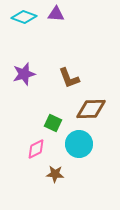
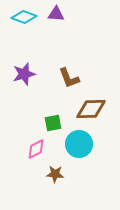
green square: rotated 36 degrees counterclockwise
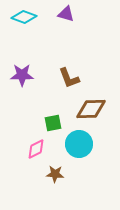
purple triangle: moved 10 px right; rotated 12 degrees clockwise
purple star: moved 2 px left, 1 px down; rotated 15 degrees clockwise
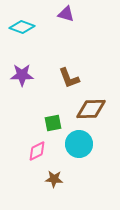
cyan diamond: moved 2 px left, 10 px down
pink diamond: moved 1 px right, 2 px down
brown star: moved 1 px left, 5 px down
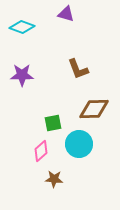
brown L-shape: moved 9 px right, 9 px up
brown diamond: moved 3 px right
pink diamond: moved 4 px right; rotated 15 degrees counterclockwise
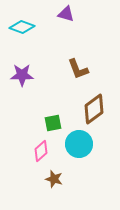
brown diamond: rotated 36 degrees counterclockwise
brown star: rotated 12 degrees clockwise
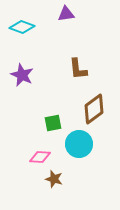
purple triangle: rotated 24 degrees counterclockwise
brown L-shape: rotated 15 degrees clockwise
purple star: rotated 25 degrees clockwise
pink diamond: moved 1 px left, 6 px down; rotated 45 degrees clockwise
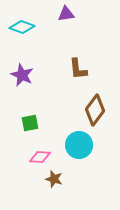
brown diamond: moved 1 px right, 1 px down; rotated 16 degrees counterclockwise
green square: moved 23 px left
cyan circle: moved 1 px down
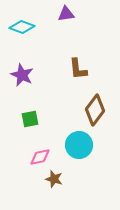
green square: moved 4 px up
pink diamond: rotated 15 degrees counterclockwise
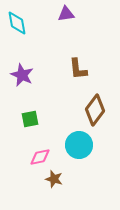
cyan diamond: moved 5 px left, 4 px up; rotated 60 degrees clockwise
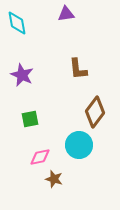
brown diamond: moved 2 px down
